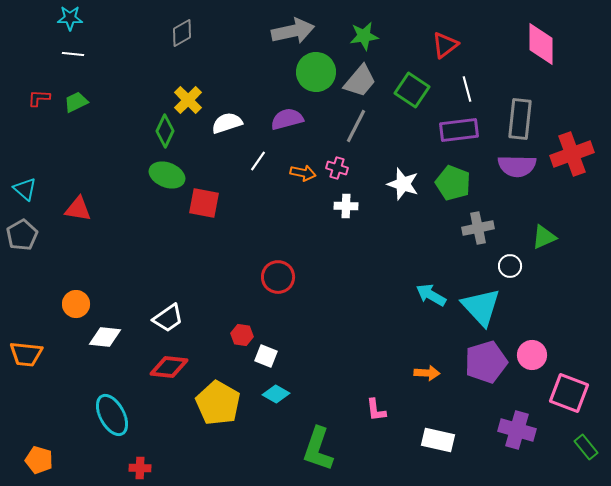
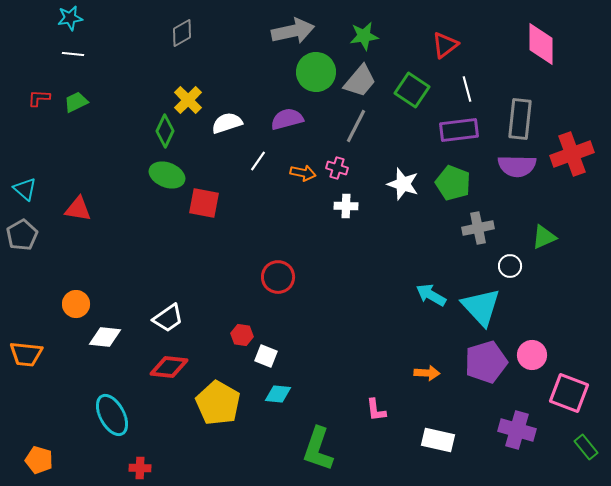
cyan star at (70, 18): rotated 10 degrees counterclockwise
cyan diamond at (276, 394): moved 2 px right; rotated 24 degrees counterclockwise
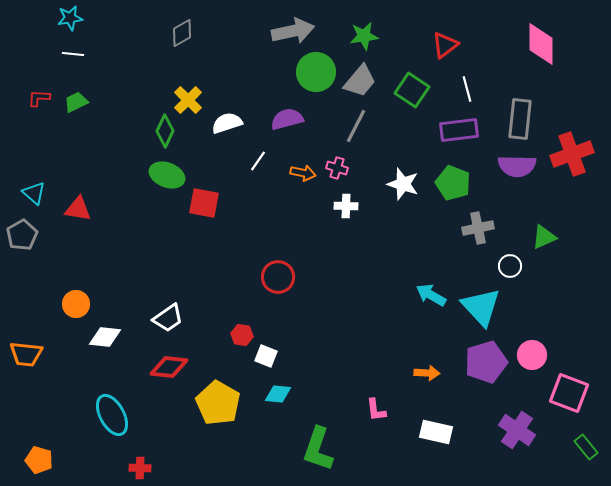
cyan triangle at (25, 189): moved 9 px right, 4 px down
purple cross at (517, 430): rotated 18 degrees clockwise
white rectangle at (438, 440): moved 2 px left, 8 px up
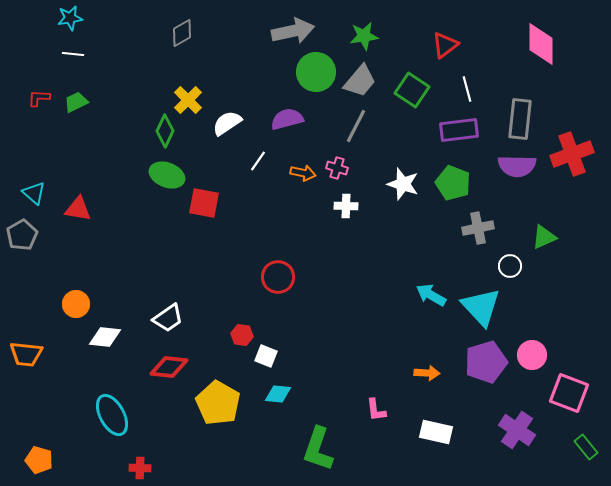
white semicircle at (227, 123): rotated 16 degrees counterclockwise
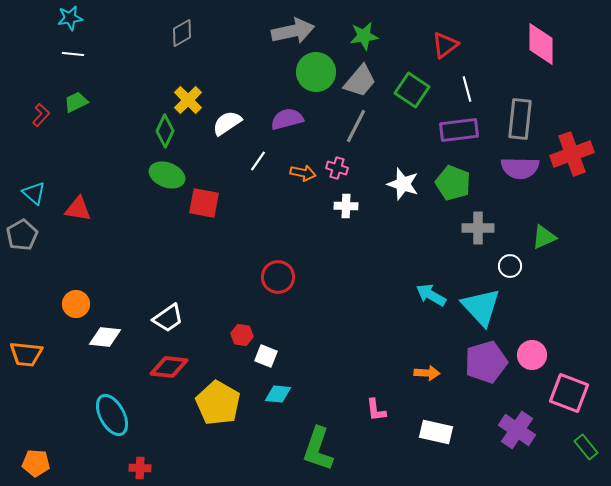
red L-shape at (39, 98): moved 2 px right, 17 px down; rotated 130 degrees clockwise
purple semicircle at (517, 166): moved 3 px right, 2 px down
gray cross at (478, 228): rotated 12 degrees clockwise
orange pentagon at (39, 460): moved 3 px left, 3 px down; rotated 12 degrees counterclockwise
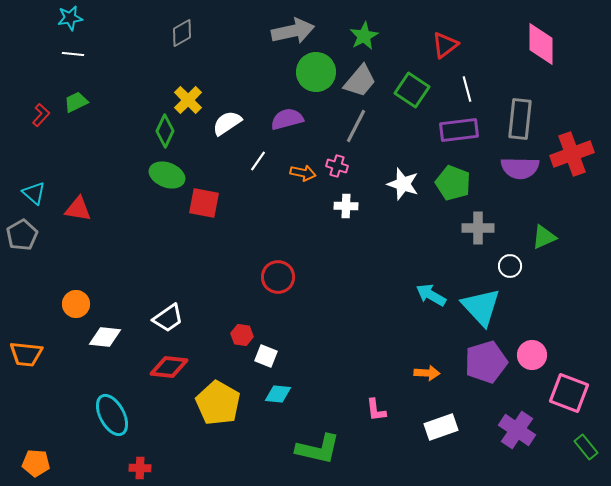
green star at (364, 36): rotated 20 degrees counterclockwise
pink cross at (337, 168): moved 2 px up
white rectangle at (436, 432): moved 5 px right, 5 px up; rotated 32 degrees counterclockwise
green L-shape at (318, 449): rotated 96 degrees counterclockwise
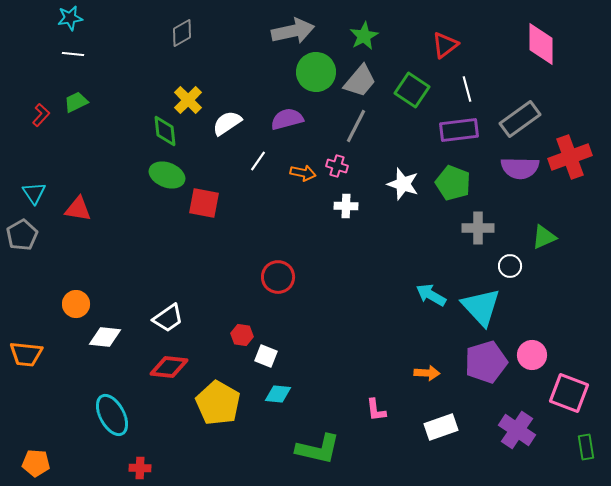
gray rectangle at (520, 119): rotated 48 degrees clockwise
green diamond at (165, 131): rotated 32 degrees counterclockwise
red cross at (572, 154): moved 2 px left, 3 px down
cyan triangle at (34, 193): rotated 15 degrees clockwise
green rectangle at (586, 447): rotated 30 degrees clockwise
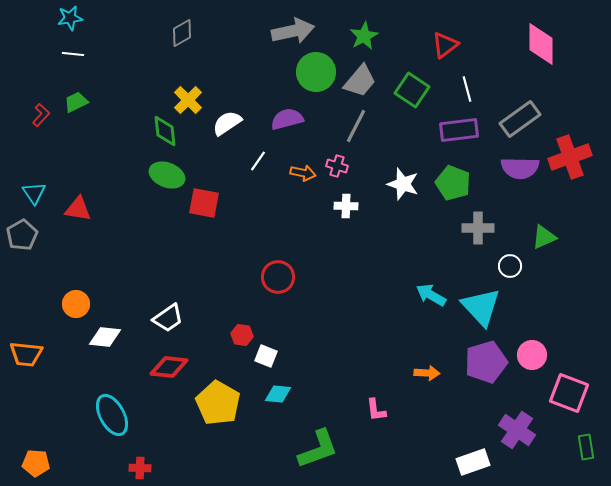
white rectangle at (441, 427): moved 32 px right, 35 px down
green L-shape at (318, 449): rotated 33 degrees counterclockwise
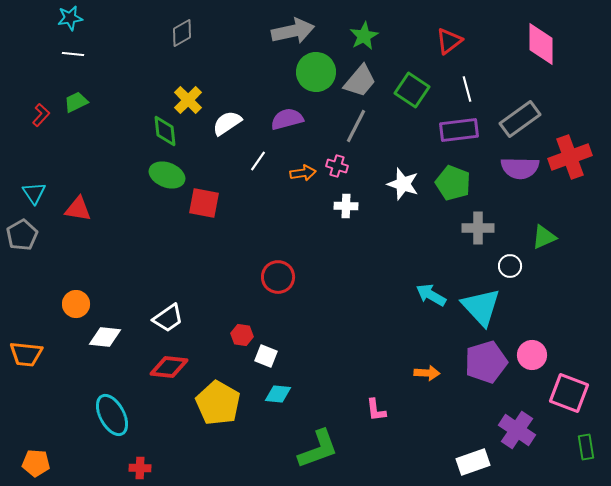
red triangle at (445, 45): moved 4 px right, 4 px up
orange arrow at (303, 173): rotated 20 degrees counterclockwise
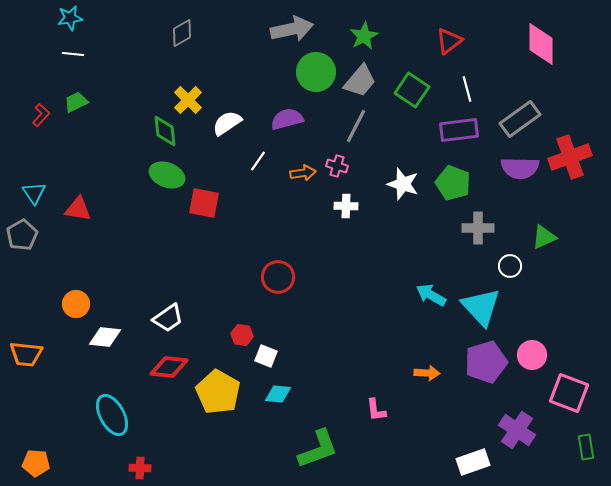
gray arrow at (293, 31): moved 1 px left, 2 px up
yellow pentagon at (218, 403): moved 11 px up
